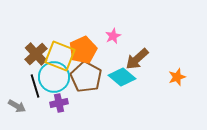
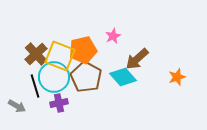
orange pentagon: rotated 12 degrees clockwise
cyan diamond: moved 1 px right; rotated 8 degrees clockwise
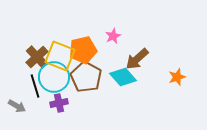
brown cross: moved 1 px right, 3 px down
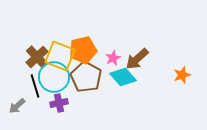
pink star: moved 22 px down
orange star: moved 5 px right, 2 px up
gray arrow: rotated 108 degrees clockwise
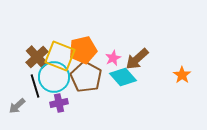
orange star: rotated 18 degrees counterclockwise
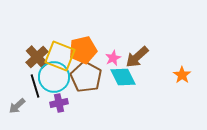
brown arrow: moved 2 px up
cyan diamond: rotated 16 degrees clockwise
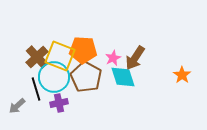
orange pentagon: rotated 16 degrees clockwise
brown arrow: moved 2 px left, 1 px down; rotated 15 degrees counterclockwise
cyan diamond: rotated 8 degrees clockwise
black line: moved 1 px right, 3 px down
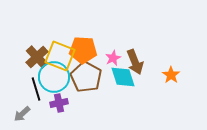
brown arrow: moved 4 px down; rotated 55 degrees counterclockwise
orange star: moved 11 px left
gray arrow: moved 5 px right, 8 px down
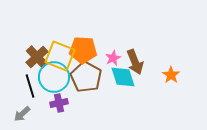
black line: moved 6 px left, 3 px up
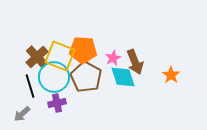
purple cross: moved 2 px left
